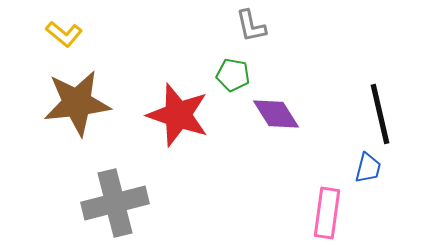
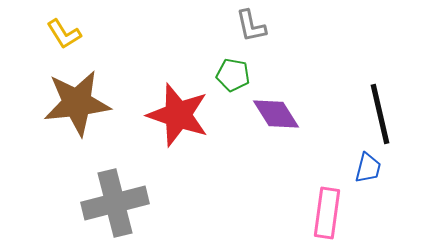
yellow L-shape: rotated 18 degrees clockwise
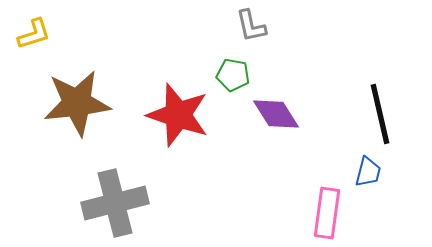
yellow L-shape: moved 30 px left; rotated 75 degrees counterclockwise
blue trapezoid: moved 4 px down
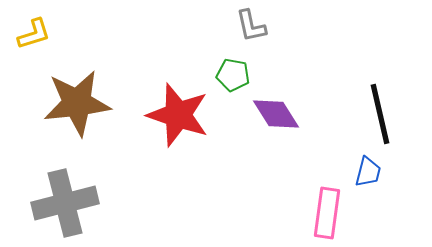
gray cross: moved 50 px left
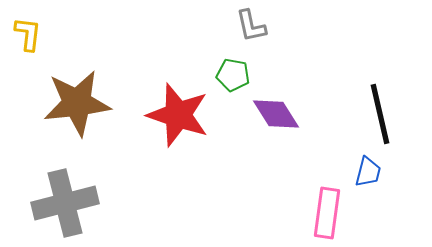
yellow L-shape: moved 6 px left; rotated 66 degrees counterclockwise
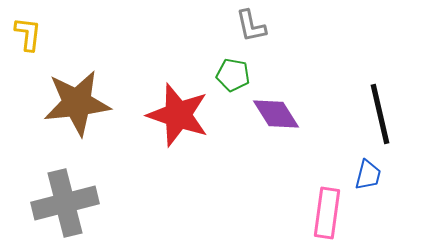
blue trapezoid: moved 3 px down
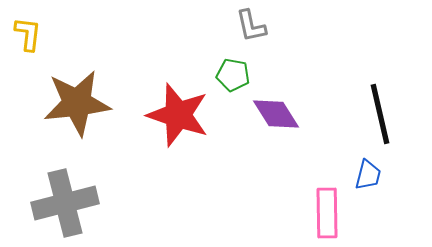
pink rectangle: rotated 9 degrees counterclockwise
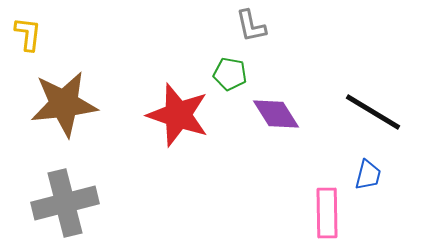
green pentagon: moved 3 px left, 1 px up
brown star: moved 13 px left, 1 px down
black line: moved 7 px left, 2 px up; rotated 46 degrees counterclockwise
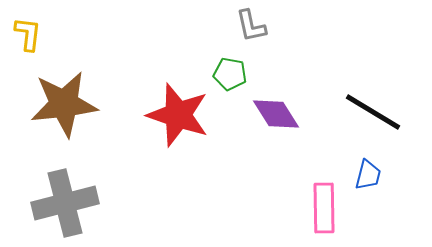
pink rectangle: moved 3 px left, 5 px up
